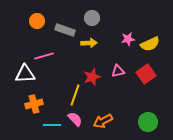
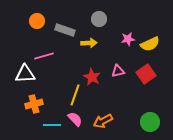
gray circle: moved 7 px right, 1 px down
red star: rotated 24 degrees counterclockwise
green circle: moved 2 px right
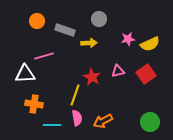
orange cross: rotated 24 degrees clockwise
pink semicircle: moved 2 px right, 1 px up; rotated 35 degrees clockwise
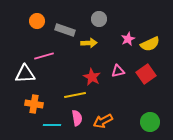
pink star: rotated 16 degrees counterclockwise
yellow line: rotated 60 degrees clockwise
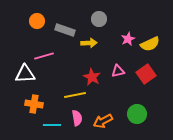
green circle: moved 13 px left, 8 px up
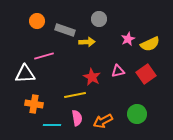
yellow arrow: moved 2 px left, 1 px up
